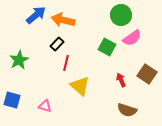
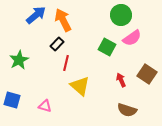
orange arrow: rotated 50 degrees clockwise
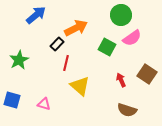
orange arrow: moved 13 px right, 8 px down; rotated 90 degrees clockwise
pink triangle: moved 1 px left, 2 px up
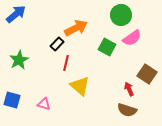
blue arrow: moved 20 px left, 1 px up
red arrow: moved 8 px right, 9 px down
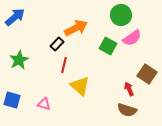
blue arrow: moved 1 px left, 3 px down
green square: moved 1 px right, 1 px up
red line: moved 2 px left, 2 px down
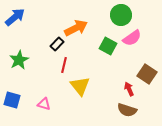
yellow triangle: rotated 10 degrees clockwise
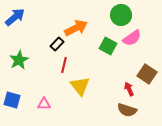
pink triangle: rotated 16 degrees counterclockwise
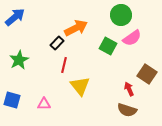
black rectangle: moved 1 px up
